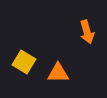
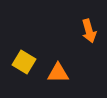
orange arrow: moved 2 px right, 1 px up
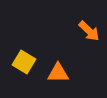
orange arrow: rotated 30 degrees counterclockwise
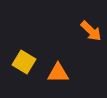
orange arrow: moved 2 px right
